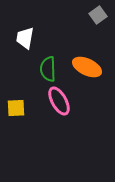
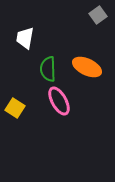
yellow square: moved 1 px left; rotated 36 degrees clockwise
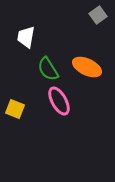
white trapezoid: moved 1 px right, 1 px up
green semicircle: rotated 30 degrees counterclockwise
yellow square: moved 1 px down; rotated 12 degrees counterclockwise
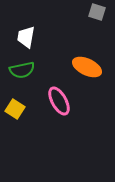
gray square: moved 1 px left, 3 px up; rotated 36 degrees counterclockwise
green semicircle: moved 26 px left, 1 px down; rotated 70 degrees counterclockwise
yellow square: rotated 12 degrees clockwise
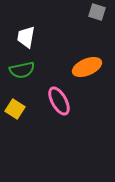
orange ellipse: rotated 48 degrees counterclockwise
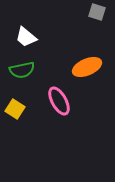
white trapezoid: rotated 60 degrees counterclockwise
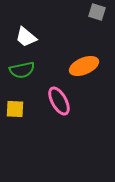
orange ellipse: moved 3 px left, 1 px up
yellow square: rotated 30 degrees counterclockwise
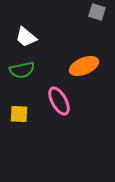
yellow square: moved 4 px right, 5 px down
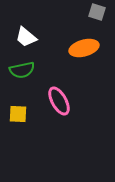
orange ellipse: moved 18 px up; rotated 8 degrees clockwise
yellow square: moved 1 px left
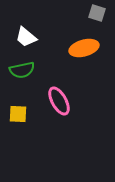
gray square: moved 1 px down
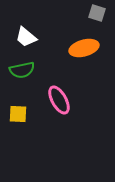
pink ellipse: moved 1 px up
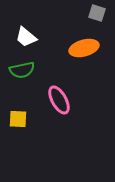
yellow square: moved 5 px down
